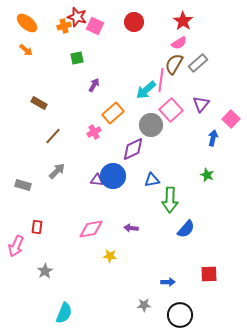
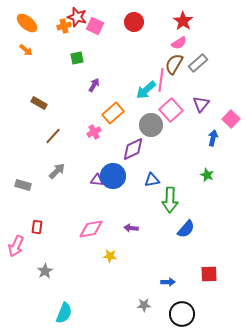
black circle at (180, 315): moved 2 px right, 1 px up
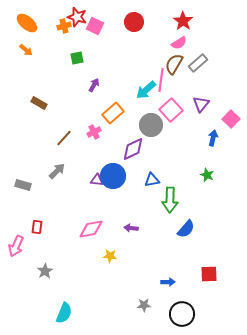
brown line at (53, 136): moved 11 px right, 2 px down
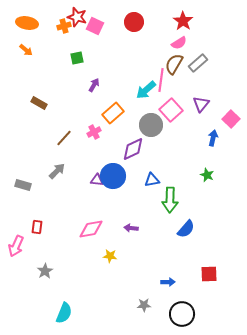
orange ellipse at (27, 23): rotated 30 degrees counterclockwise
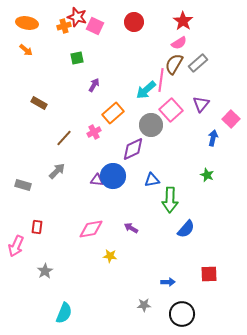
purple arrow at (131, 228): rotated 24 degrees clockwise
